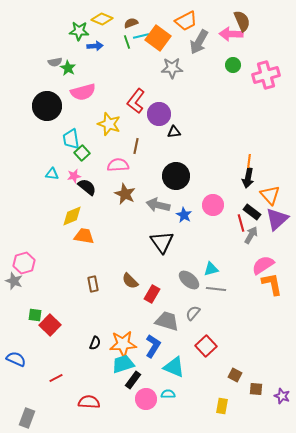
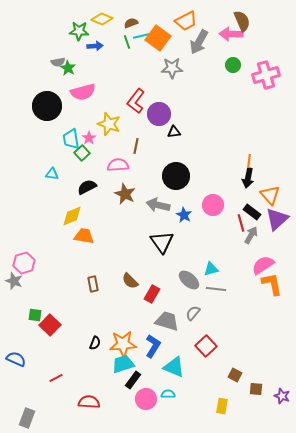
gray semicircle at (55, 62): moved 3 px right
pink star at (74, 176): moved 15 px right, 38 px up; rotated 24 degrees counterclockwise
black semicircle at (87, 187): rotated 66 degrees counterclockwise
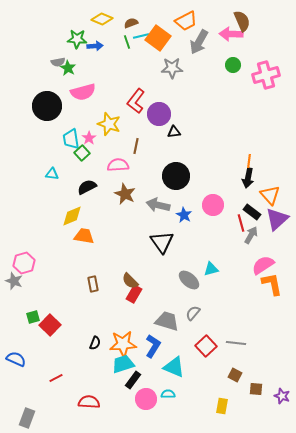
green star at (79, 31): moved 2 px left, 8 px down
gray line at (216, 289): moved 20 px right, 54 px down
red rectangle at (152, 294): moved 18 px left
green square at (35, 315): moved 2 px left, 2 px down; rotated 24 degrees counterclockwise
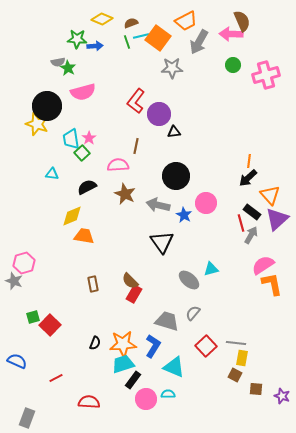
yellow star at (109, 124): moved 72 px left
black arrow at (248, 178): rotated 36 degrees clockwise
pink circle at (213, 205): moved 7 px left, 2 px up
blue semicircle at (16, 359): moved 1 px right, 2 px down
yellow rectangle at (222, 406): moved 20 px right, 48 px up
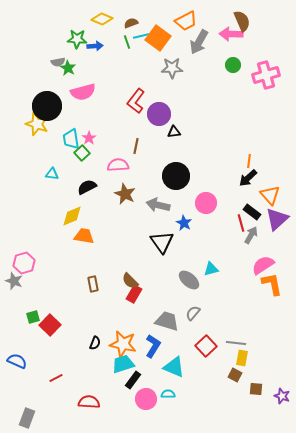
blue star at (184, 215): moved 8 px down
orange star at (123, 344): rotated 16 degrees clockwise
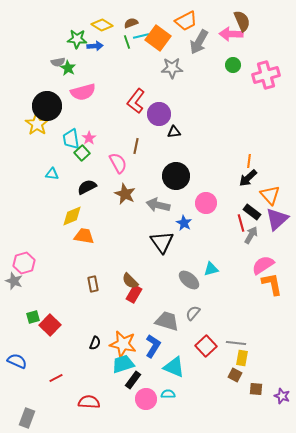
yellow diamond at (102, 19): moved 6 px down; rotated 10 degrees clockwise
yellow star at (37, 124): rotated 15 degrees clockwise
pink semicircle at (118, 165): moved 2 px up; rotated 65 degrees clockwise
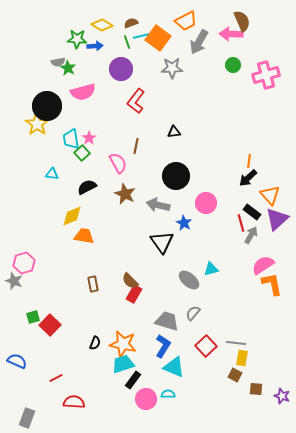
purple circle at (159, 114): moved 38 px left, 45 px up
blue L-shape at (153, 346): moved 10 px right
red semicircle at (89, 402): moved 15 px left
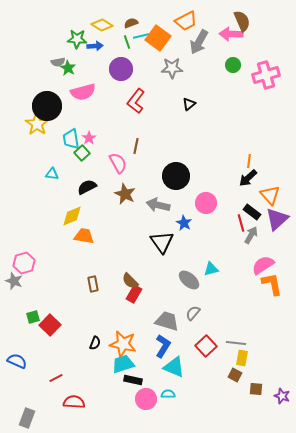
black triangle at (174, 132): moved 15 px right, 28 px up; rotated 32 degrees counterclockwise
black rectangle at (133, 380): rotated 66 degrees clockwise
